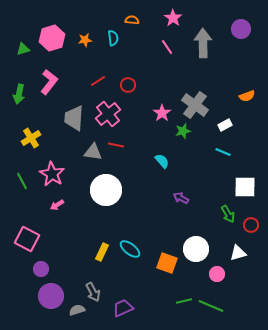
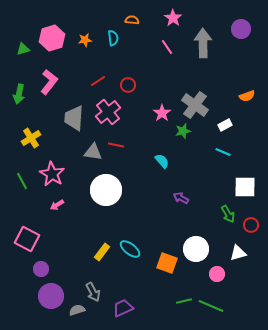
pink cross at (108, 114): moved 2 px up
yellow rectangle at (102, 252): rotated 12 degrees clockwise
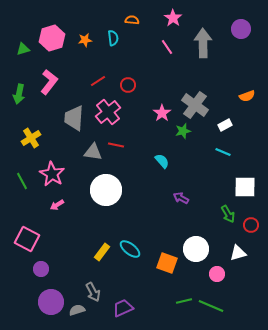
purple circle at (51, 296): moved 6 px down
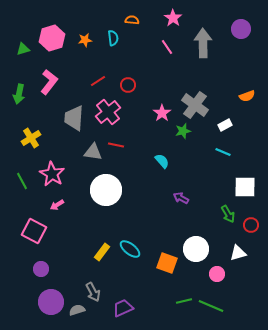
pink square at (27, 239): moved 7 px right, 8 px up
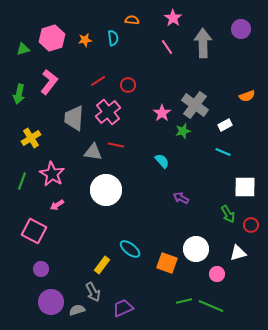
green line at (22, 181): rotated 48 degrees clockwise
yellow rectangle at (102, 252): moved 13 px down
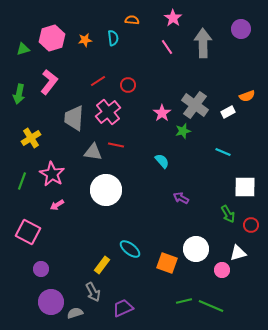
white rectangle at (225, 125): moved 3 px right, 13 px up
pink square at (34, 231): moved 6 px left, 1 px down
pink circle at (217, 274): moved 5 px right, 4 px up
gray semicircle at (77, 310): moved 2 px left, 3 px down
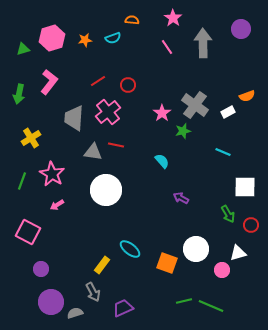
cyan semicircle at (113, 38): rotated 77 degrees clockwise
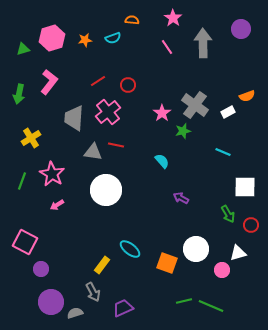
pink square at (28, 232): moved 3 px left, 10 px down
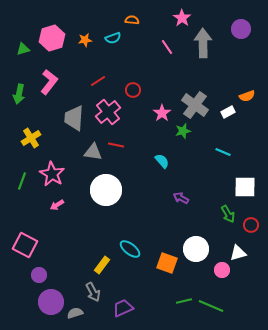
pink star at (173, 18): moved 9 px right
red circle at (128, 85): moved 5 px right, 5 px down
pink square at (25, 242): moved 3 px down
purple circle at (41, 269): moved 2 px left, 6 px down
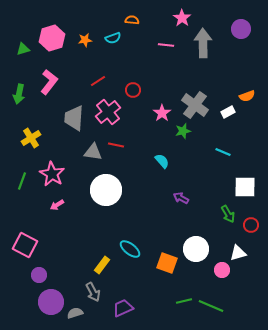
pink line at (167, 47): moved 1 px left, 2 px up; rotated 49 degrees counterclockwise
